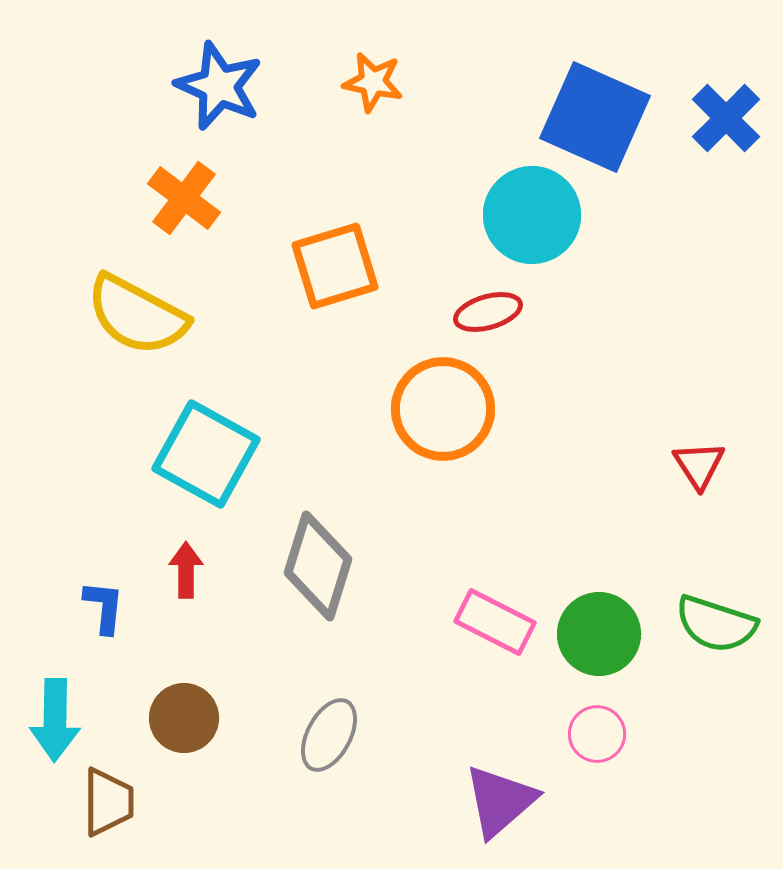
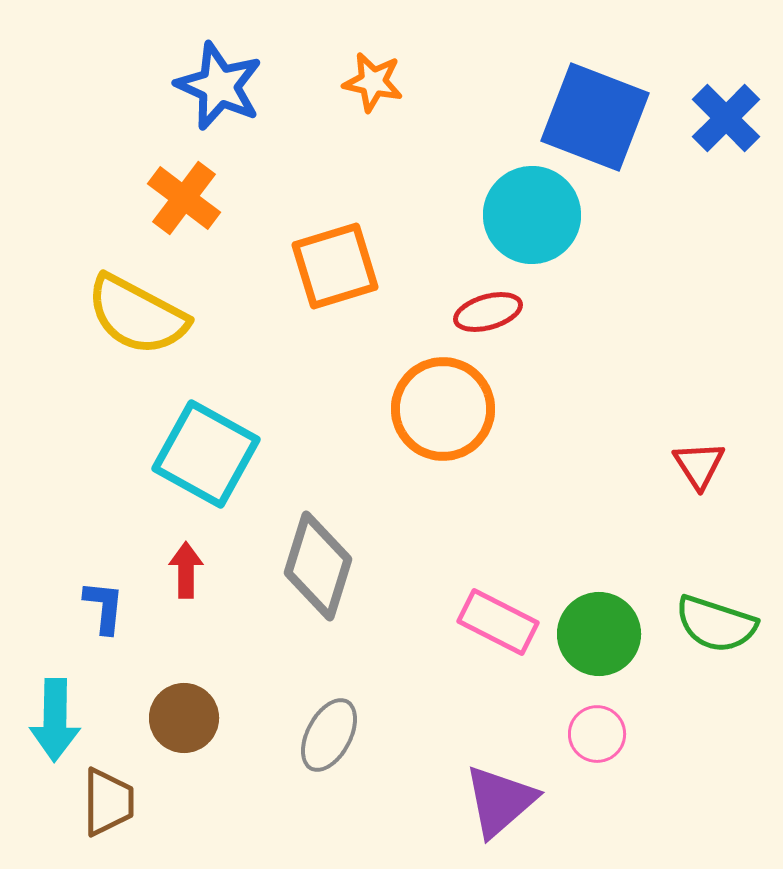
blue square: rotated 3 degrees counterclockwise
pink rectangle: moved 3 px right
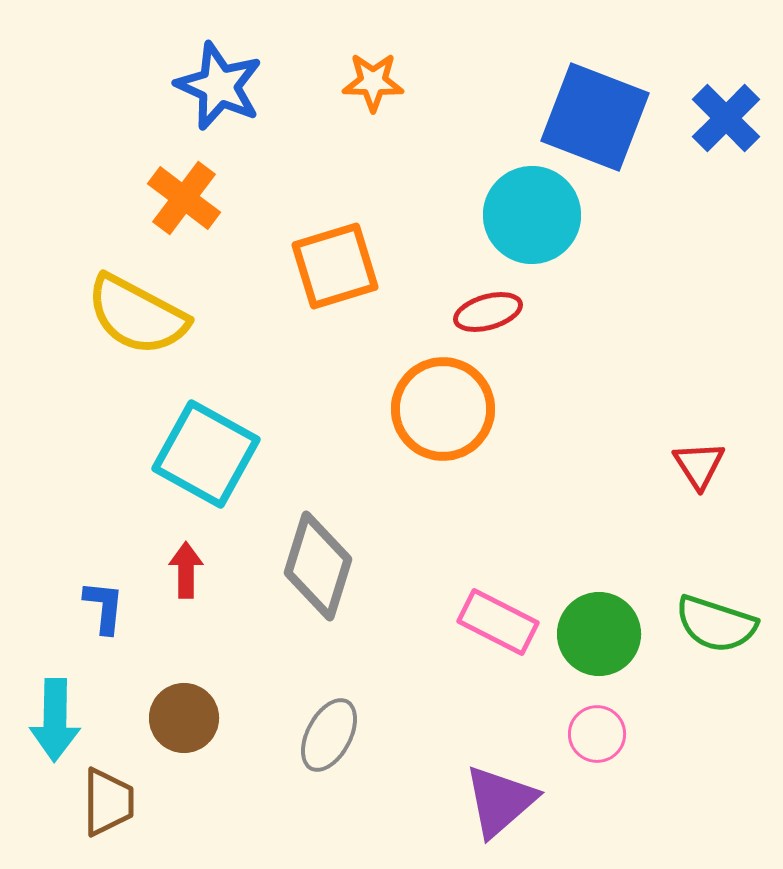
orange star: rotated 10 degrees counterclockwise
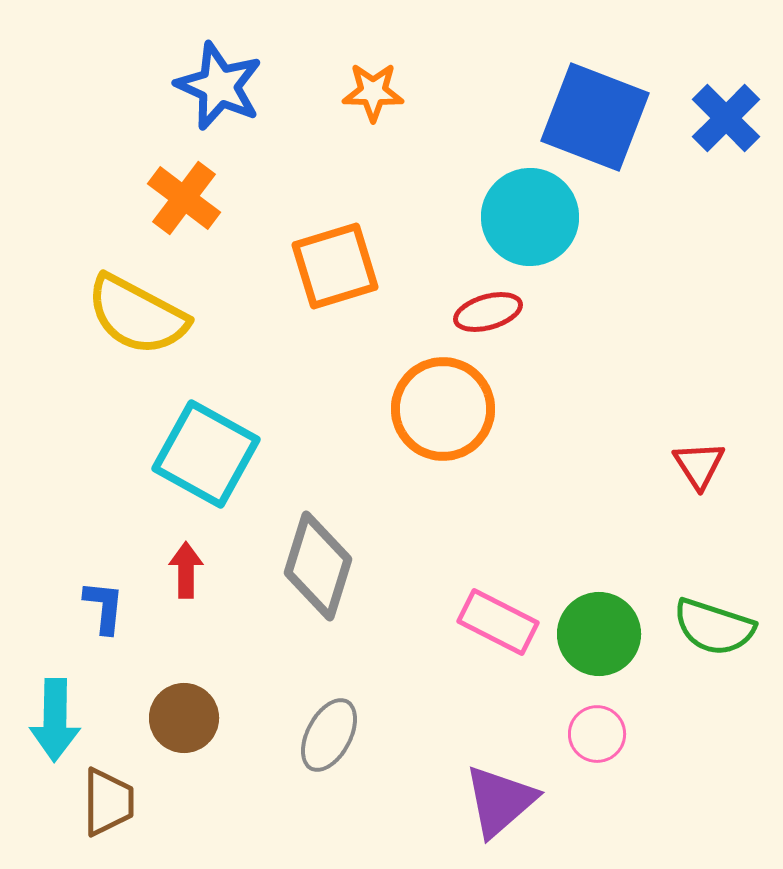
orange star: moved 10 px down
cyan circle: moved 2 px left, 2 px down
green semicircle: moved 2 px left, 3 px down
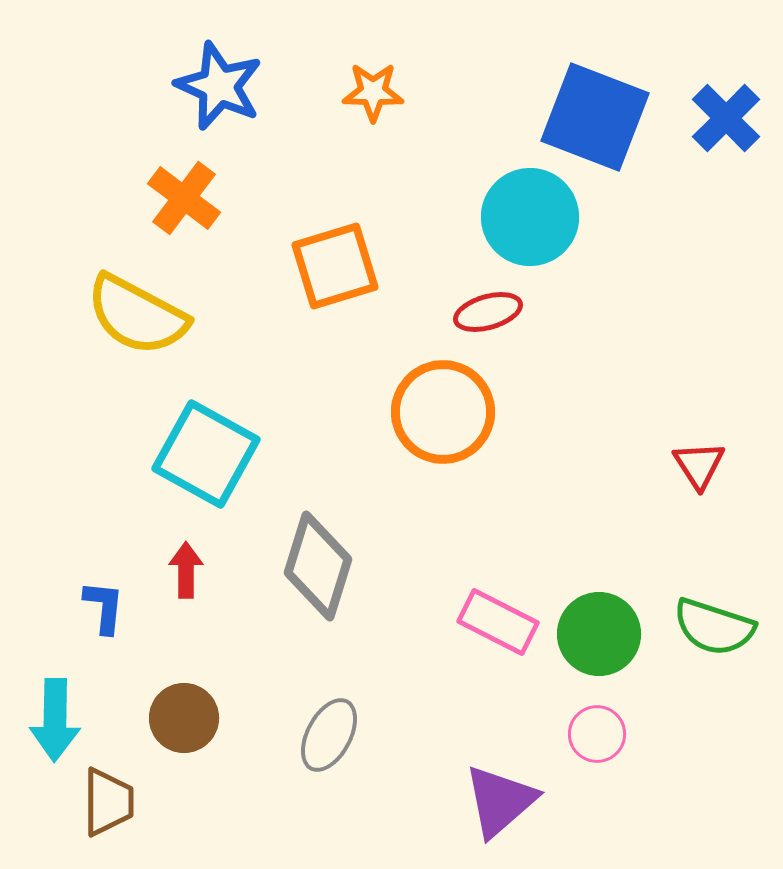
orange circle: moved 3 px down
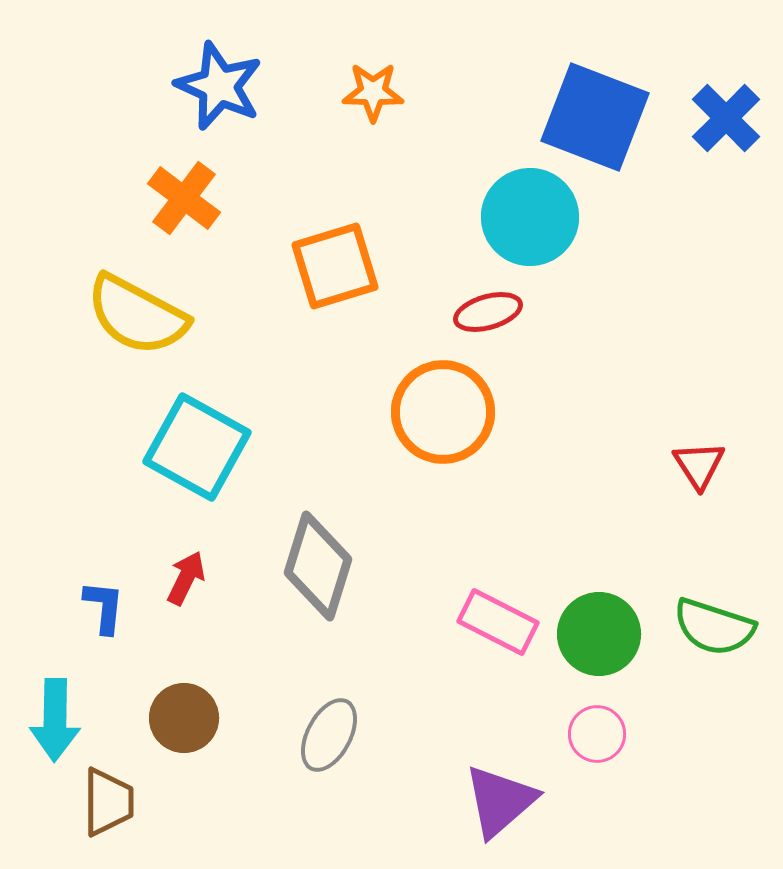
cyan square: moved 9 px left, 7 px up
red arrow: moved 8 px down; rotated 26 degrees clockwise
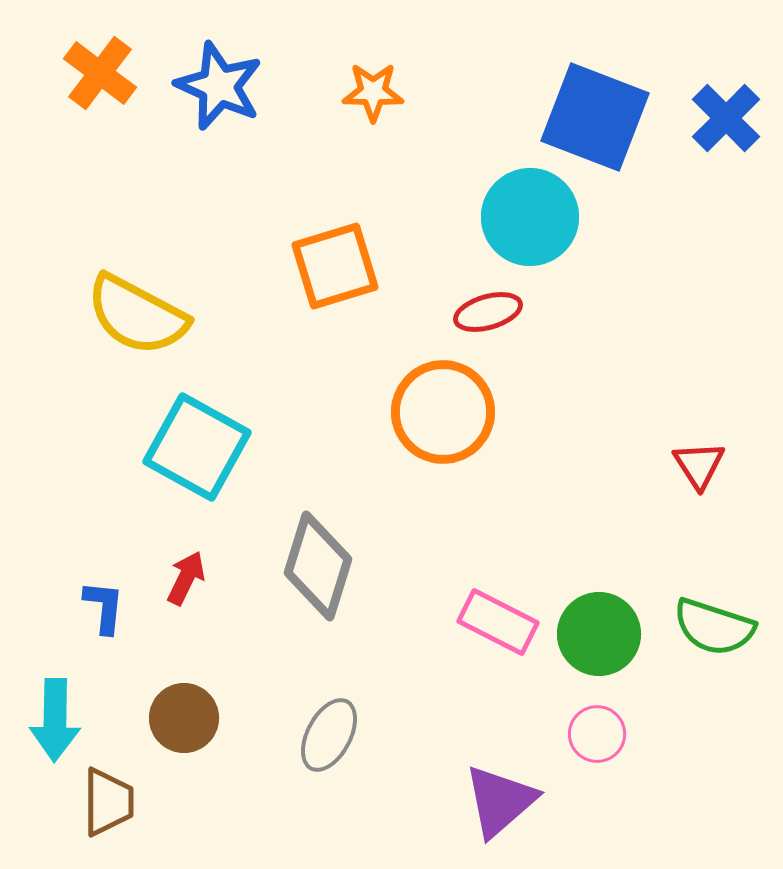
orange cross: moved 84 px left, 125 px up
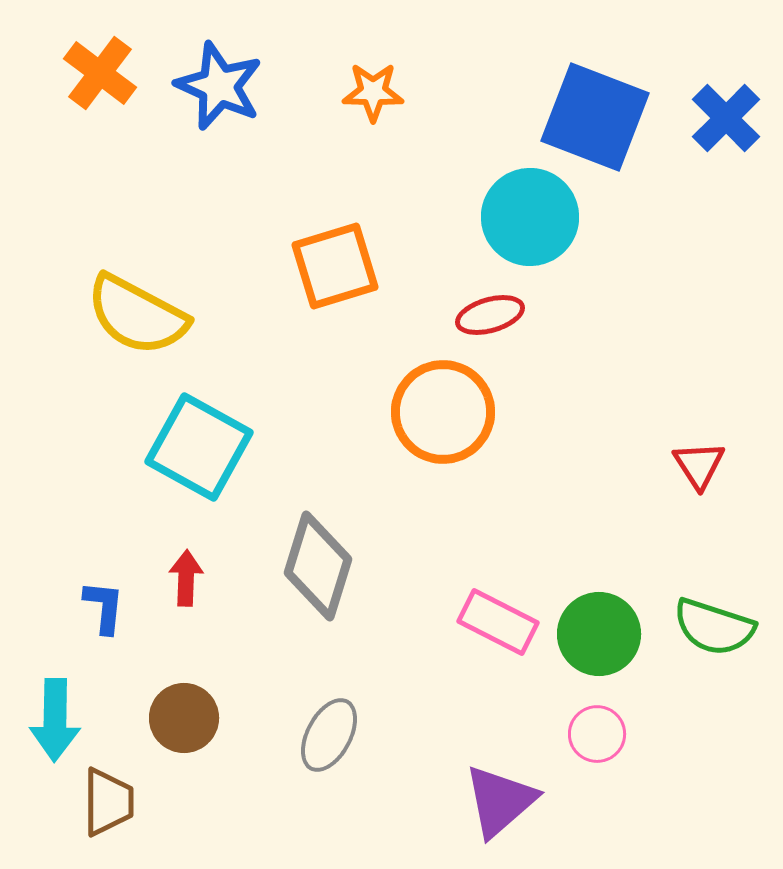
red ellipse: moved 2 px right, 3 px down
cyan square: moved 2 px right
red arrow: rotated 24 degrees counterclockwise
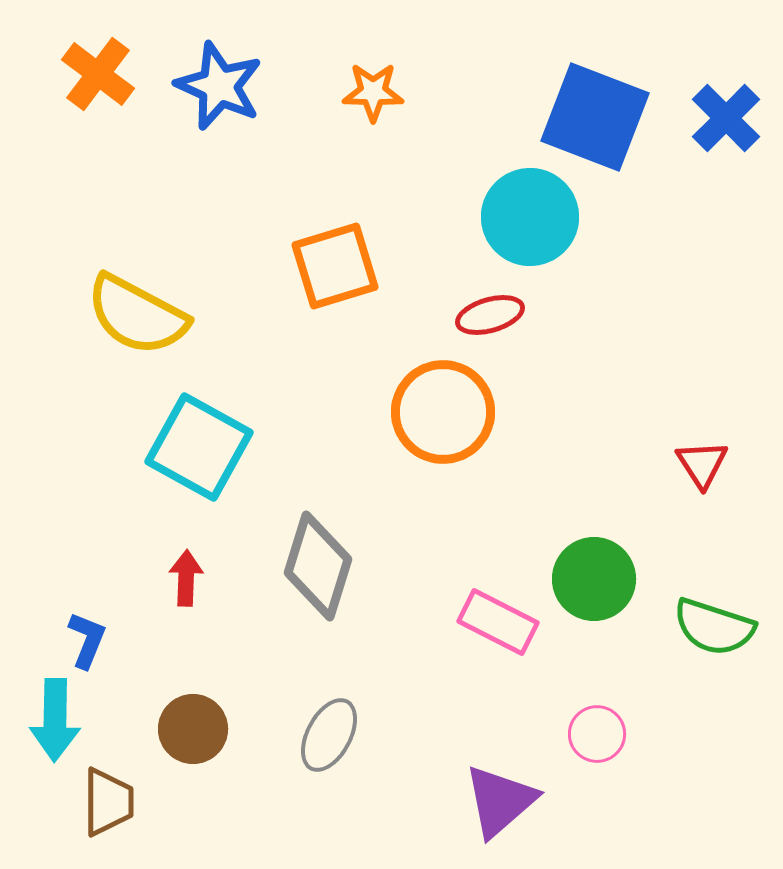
orange cross: moved 2 px left, 1 px down
red triangle: moved 3 px right, 1 px up
blue L-shape: moved 17 px left, 33 px down; rotated 16 degrees clockwise
green circle: moved 5 px left, 55 px up
brown circle: moved 9 px right, 11 px down
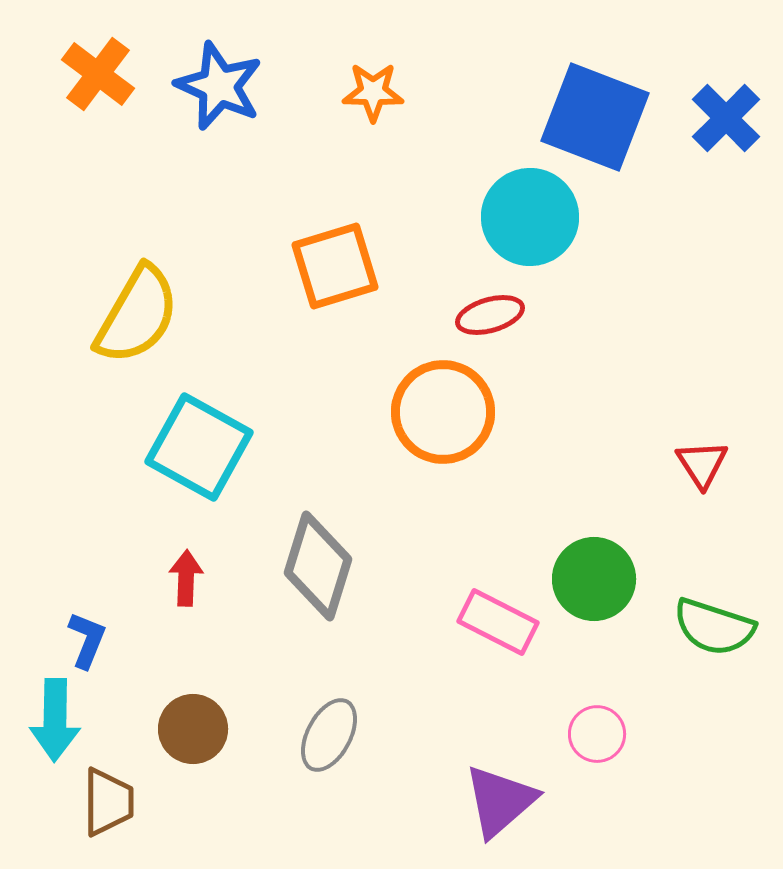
yellow semicircle: rotated 88 degrees counterclockwise
